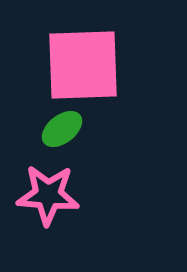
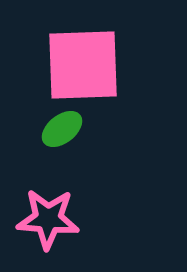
pink star: moved 24 px down
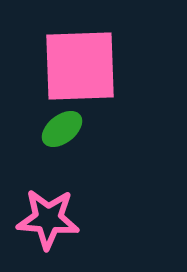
pink square: moved 3 px left, 1 px down
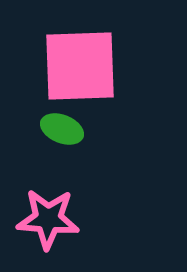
green ellipse: rotated 60 degrees clockwise
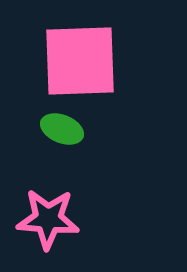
pink square: moved 5 px up
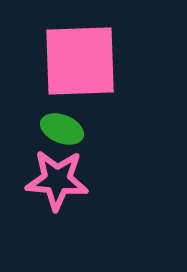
pink star: moved 9 px right, 39 px up
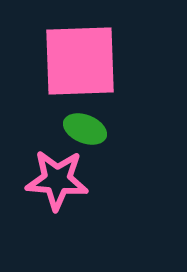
green ellipse: moved 23 px right
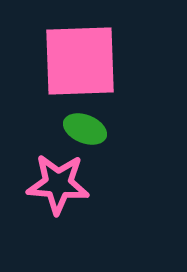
pink star: moved 1 px right, 4 px down
